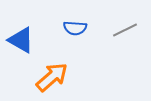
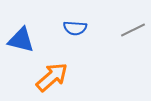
gray line: moved 8 px right
blue triangle: rotated 16 degrees counterclockwise
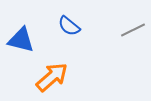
blue semicircle: moved 6 px left, 2 px up; rotated 35 degrees clockwise
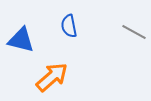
blue semicircle: rotated 40 degrees clockwise
gray line: moved 1 px right, 2 px down; rotated 55 degrees clockwise
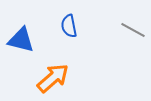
gray line: moved 1 px left, 2 px up
orange arrow: moved 1 px right, 1 px down
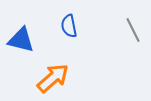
gray line: rotated 35 degrees clockwise
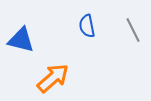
blue semicircle: moved 18 px right
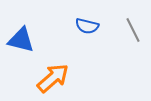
blue semicircle: rotated 65 degrees counterclockwise
